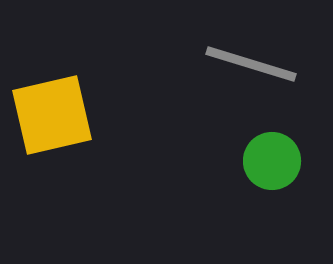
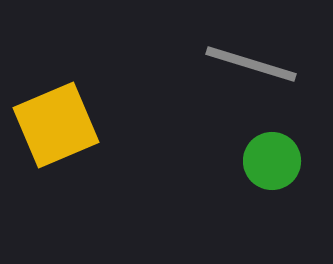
yellow square: moved 4 px right, 10 px down; rotated 10 degrees counterclockwise
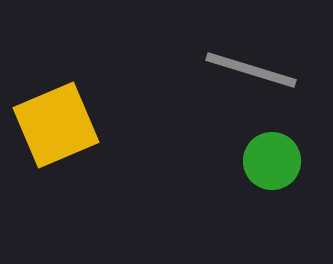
gray line: moved 6 px down
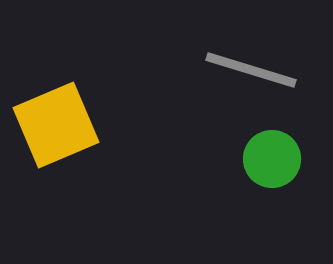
green circle: moved 2 px up
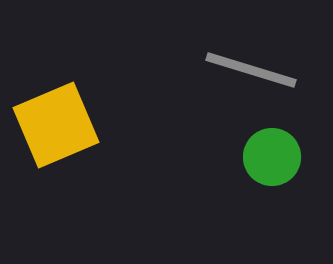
green circle: moved 2 px up
